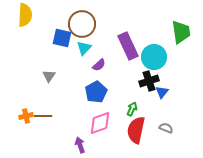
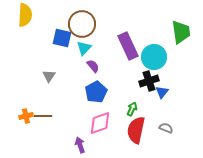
purple semicircle: moved 6 px left, 1 px down; rotated 88 degrees counterclockwise
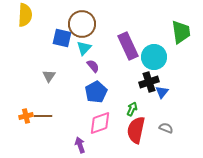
black cross: moved 1 px down
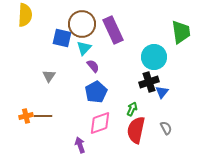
purple rectangle: moved 15 px left, 16 px up
gray semicircle: rotated 40 degrees clockwise
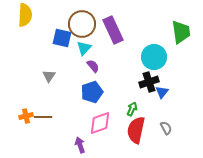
blue pentagon: moved 4 px left; rotated 10 degrees clockwise
brown line: moved 1 px down
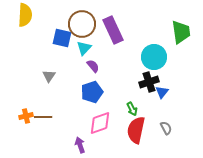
green arrow: rotated 128 degrees clockwise
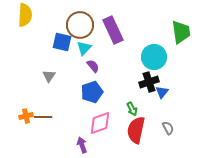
brown circle: moved 2 px left, 1 px down
blue square: moved 4 px down
gray semicircle: moved 2 px right
purple arrow: moved 2 px right
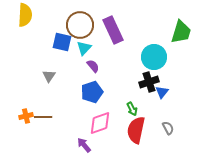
green trapezoid: rotated 25 degrees clockwise
purple arrow: moved 2 px right; rotated 21 degrees counterclockwise
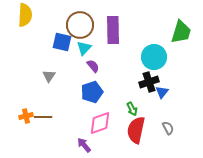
purple rectangle: rotated 24 degrees clockwise
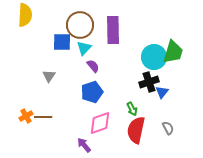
green trapezoid: moved 8 px left, 20 px down
blue square: rotated 12 degrees counterclockwise
orange cross: rotated 16 degrees counterclockwise
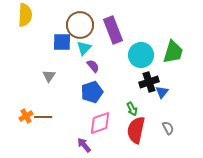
purple rectangle: rotated 20 degrees counterclockwise
cyan circle: moved 13 px left, 2 px up
